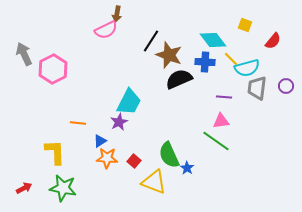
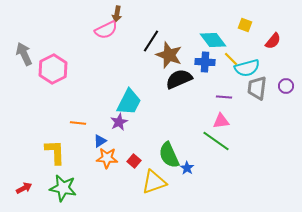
yellow triangle: rotated 40 degrees counterclockwise
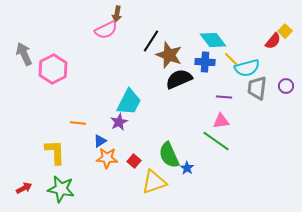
yellow square: moved 40 px right, 6 px down; rotated 24 degrees clockwise
green star: moved 2 px left, 1 px down
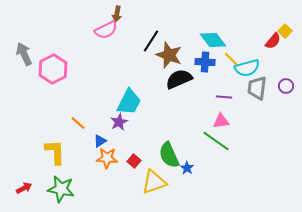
orange line: rotated 35 degrees clockwise
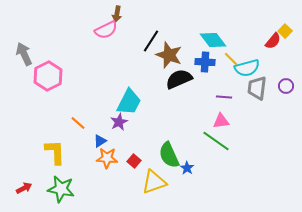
pink hexagon: moved 5 px left, 7 px down
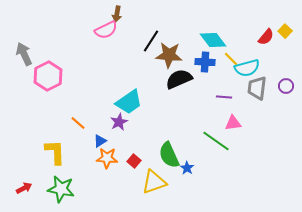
red semicircle: moved 7 px left, 4 px up
brown star: rotated 16 degrees counterclockwise
cyan trapezoid: rotated 28 degrees clockwise
pink triangle: moved 12 px right, 2 px down
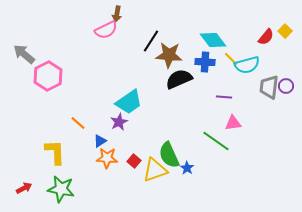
gray arrow: rotated 25 degrees counterclockwise
cyan semicircle: moved 3 px up
gray trapezoid: moved 12 px right, 1 px up
yellow triangle: moved 1 px right, 12 px up
